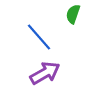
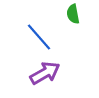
green semicircle: rotated 30 degrees counterclockwise
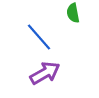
green semicircle: moved 1 px up
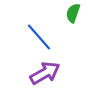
green semicircle: rotated 30 degrees clockwise
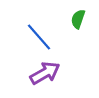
green semicircle: moved 5 px right, 6 px down
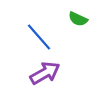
green semicircle: rotated 84 degrees counterclockwise
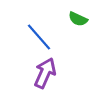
purple arrow: rotated 36 degrees counterclockwise
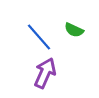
green semicircle: moved 4 px left, 11 px down
